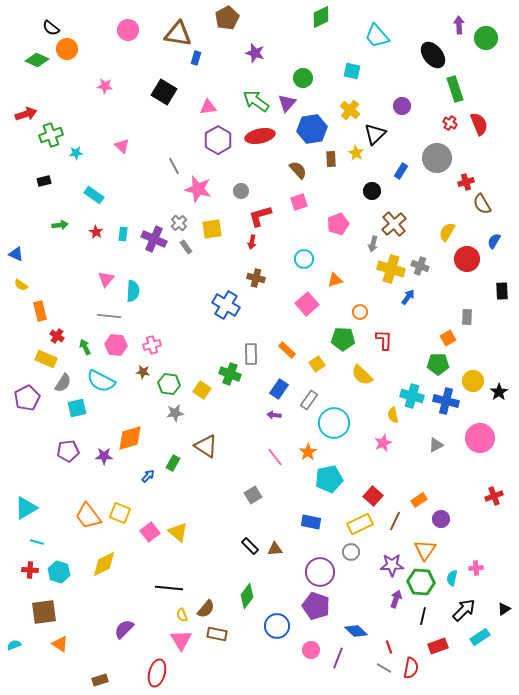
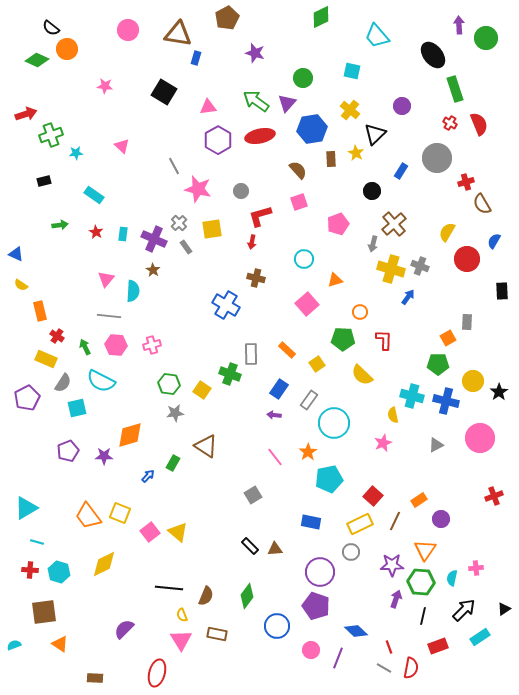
gray rectangle at (467, 317): moved 5 px down
brown star at (143, 372): moved 10 px right, 102 px up; rotated 24 degrees clockwise
orange diamond at (130, 438): moved 3 px up
purple pentagon at (68, 451): rotated 15 degrees counterclockwise
brown semicircle at (206, 609): moved 13 px up; rotated 18 degrees counterclockwise
brown rectangle at (100, 680): moved 5 px left, 2 px up; rotated 21 degrees clockwise
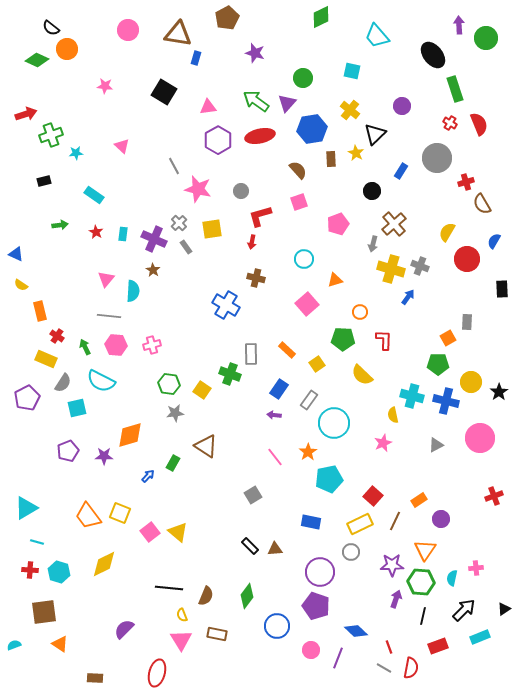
black rectangle at (502, 291): moved 2 px up
yellow circle at (473, 381): moved 2 px left, 1 px down
cyan rectangle at (480, 637): rotated 12 degrees clockwise
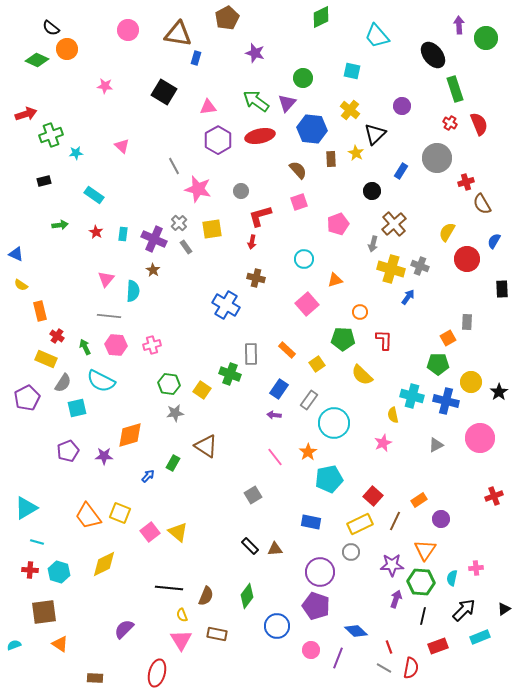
blue hexagon at (312, 129): rotated 16 degrees clockwise
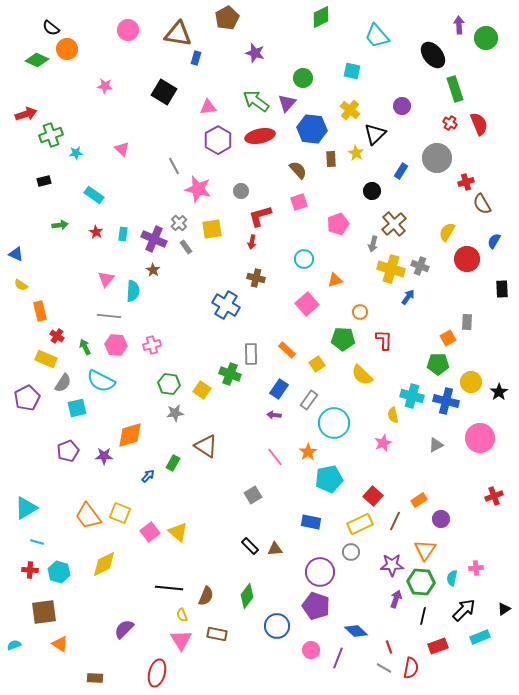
pink triangle at (122, 146): moved 3 px down
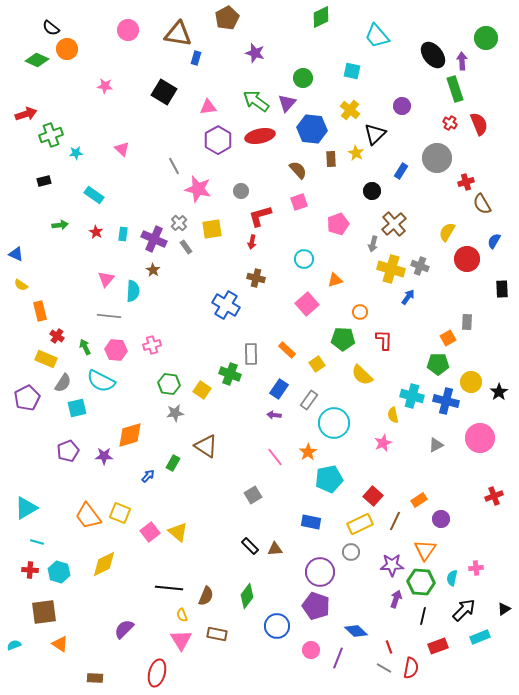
purple arrow at (459, 25): moved 3 px right, 36 px down
pink hexagon at (116, 345): moved 5 px down
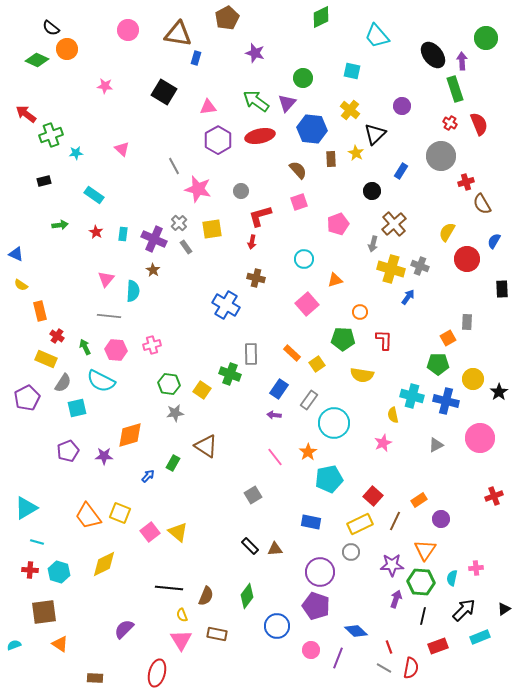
red arrow at (26, 114): rotated 125 degrees counterclockwise
gray circle at (437, 158): moved 4 px right, 2 px up
orange rectangle at (287, 350): moved 5 px right, 3 px down
yellow semicircle at (362, 375): rotated 35 degrees counterclockwise
yellow circle at (471, 382): moved 2 px right, 3 px up
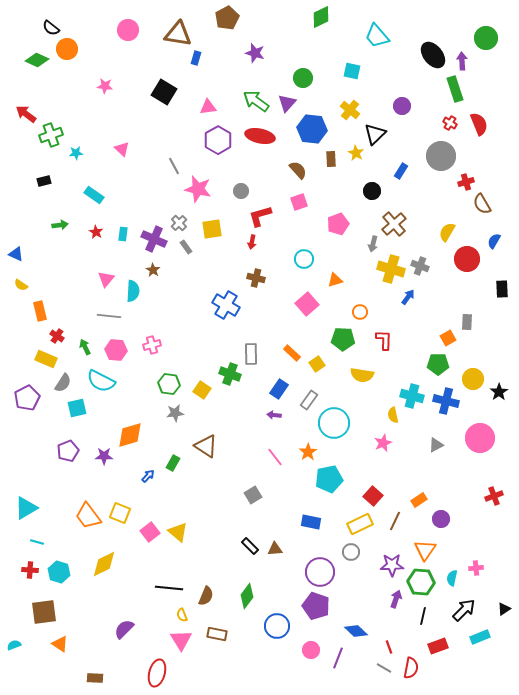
red ellipse at (260, 136): rotated 24 degrees clockwise
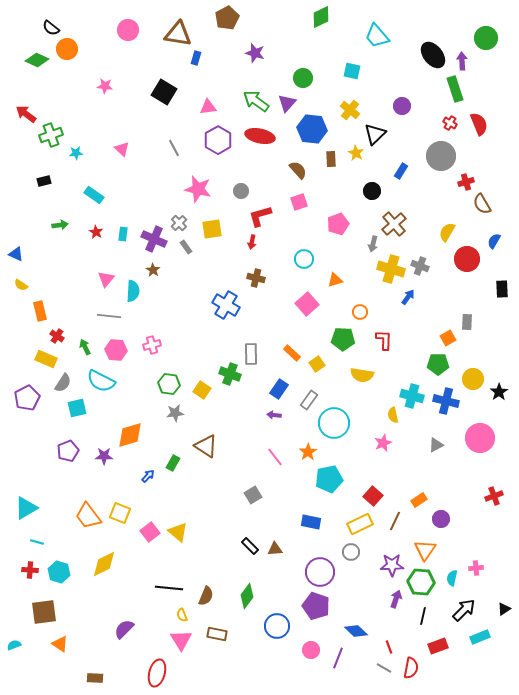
gray line at (174, 166): moved 18 px up
